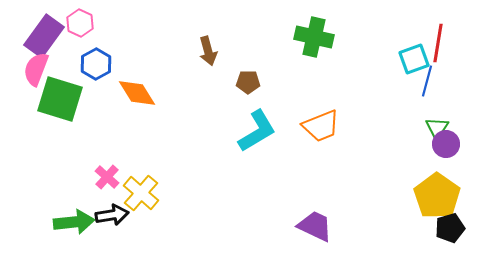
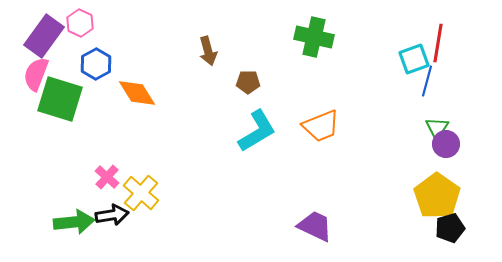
pink semicircle: moved 5 px down
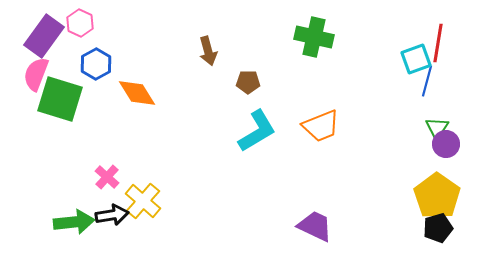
cyan square: moved 2 px right
yellow cross: moved 2 px right, 8 px down
black pentagon: moved 12 px left
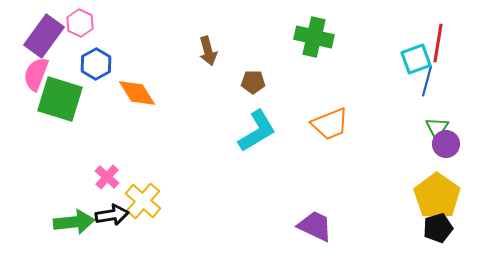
brown pentagon: moved 5 px right
orange trapezoid: moved 9 px right, 2 px up
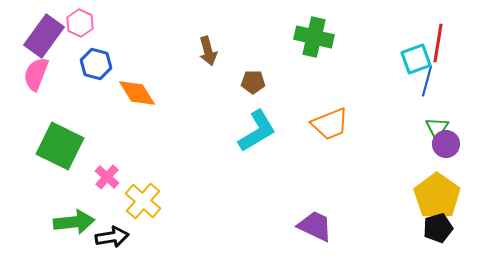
blue hexagon: rotated 16 degrees counterclockwise
green square: moved 47 px down; rotated 9 degrees clockwise
black arrow: moved 22 px down
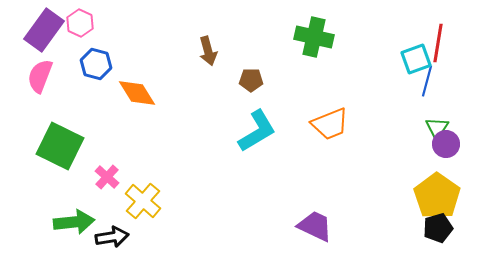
purple rectangle: moved 6 px up
pink semicircle: moved 4 px right, 2 px down
brown pentagon: moved 2 px left, 2 px up
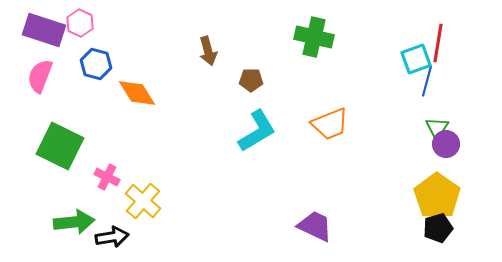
purple rectangle: rotated 72 degrees clockwise
pink cross: rotated 15 degrees counterclockwise
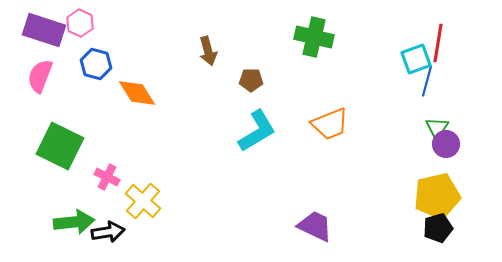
yellow pentagon: rotated 24 degrees clockwise
black arrow: moved 4 px left, 5 px up
